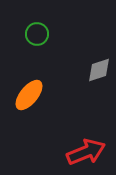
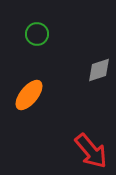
red arrow: moved 5 px right, 1 px up; rotated 72 degrees clockwise
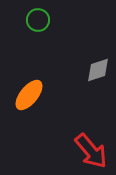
green circle: moved 1 px right, 14 px up
gray diamond: moved 1 px left
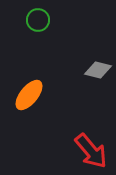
gray diamond: rotated 32 degrees clockwise
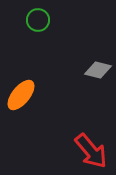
orange ellipse: moved 8 px left
